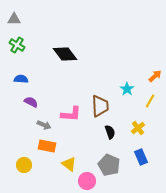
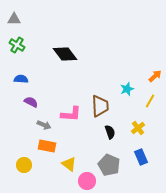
cyan star: rotated 16 degrees clockwise
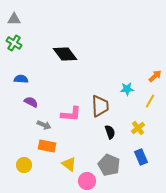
green cross: moved 3 px left, 2 px up
cyan star: rotated 16 degrees clockwise
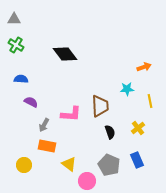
green cross: moved 2 px right, 2 px down
orange arrow: moved 11 px left, 9 px up; rotated 24 degrees clockwise
yellow line: rotated 40 degrees counterclockwise
gray arrow: rotated 96 degrees clockwise
blue rectangle: moved 4 px left, 3 px down
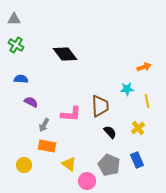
yellow line: moved 3 px left
black semicircle: rotated 24 degrees counterclockwise
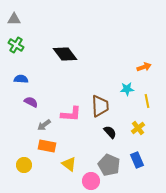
gray arrow: rotated 24 degrees clockwise
pink circle: moved 4 px right
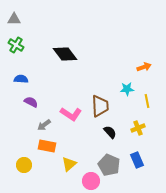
pink L-shape: rotated 30 degrees clockwise
yellow cross: rotated 16 degrees clockwise
yellow triangle: rotated 42 degrees clockwise
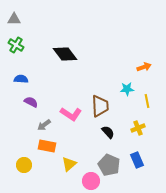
black semicircle: moved 2 px left
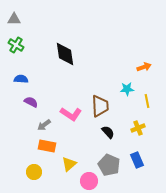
black diamond: rotated 30 degrees clockwise
yellow circle: moved 10 px right, 7 px down
pink circle: moved 2 px left
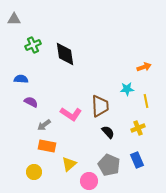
green cross: moved 17 px right; rotated 35 degrees clockwise
yellow line: moved 1 px left
